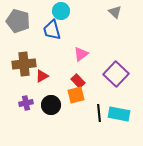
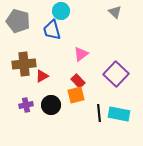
purple cross: moved 2 px down
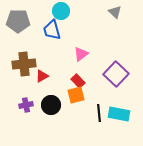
gray pentagon: rotated 15 degrees counterclockwise
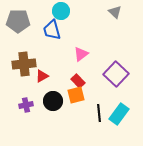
black circle: moved 2 px right, 4 px up
cyan rectangle: rotated 65 degrees counterclockwise
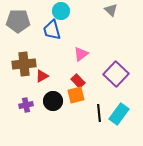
gray triangle: moved 4 px left, 2 px up
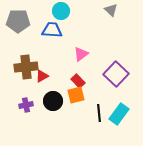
blue trapezoid: rotated 110 degrees clockwise
brown cross: moved 2 px right, 3 px down
